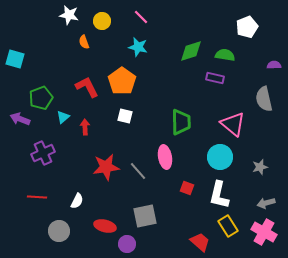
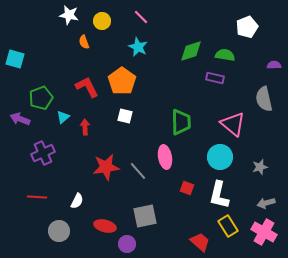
cyan star: rotated 12 degrees clockwise
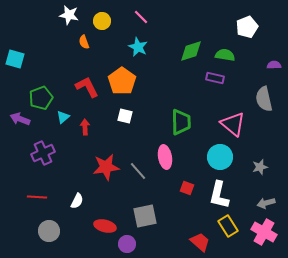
gray circle: moved 10 px left
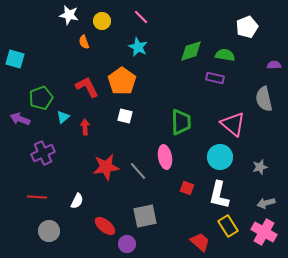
red ellipse: rotated 25 degrees clockwise
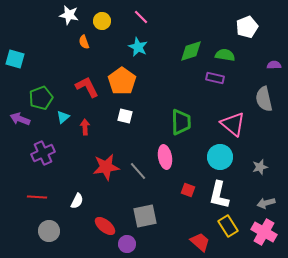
red square: moved 1 px right, 2 px down
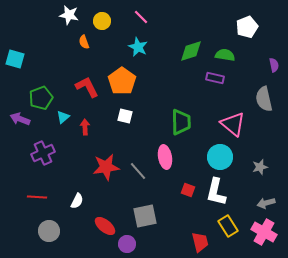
purple semicircle: rotated 80 degrees clockwise
white L-shape: moved 3 px left, 3 px up
red trapezoid: rotated 35 degrees clockwise
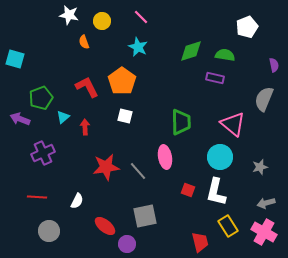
gray semicircle: rotated 35 degrees clockwise
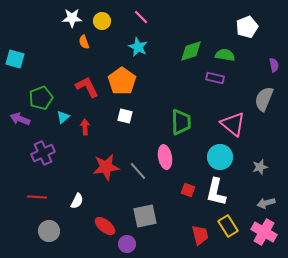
white star: moved 3 px right, 3 px down; rotated 12 degrees counterclockwise
red trapezoid: moved 7 px up
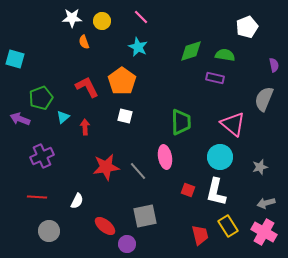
purple cross: moved 1 px left, 3 px down
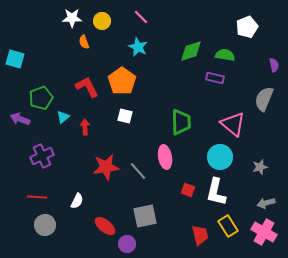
gray circle: moved 4 px left, 6 px up
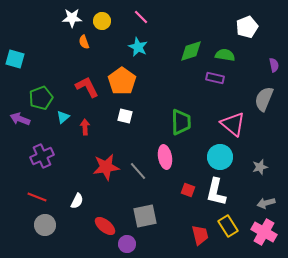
red line: rotated 18 degrees clockwise
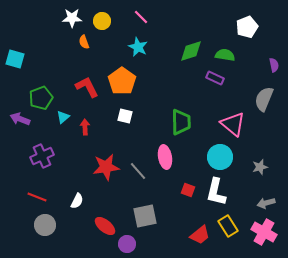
purple rectangle: rotated 12 degrees clockwise
red trapezoid: rotated 65 degrees clockwise
